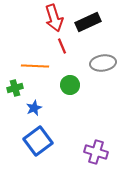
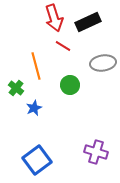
red line: moved 1 px right; rotated 35 degrees counterclockwise
orange line: moved 1 px right; rotated 72 degrees clockwise
green cross: moved 1 px right; rotated 35 degrees counterclockwise
blue square: moved 1 px left, 19 px down
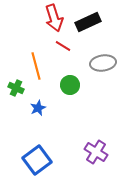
green cross: rotated 14 degrees counterclockwise
blue star: moved 4 px right
purple cross: rotated 15 degrees clockwise
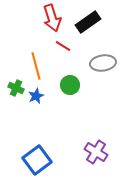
red arrow: moved 2 px left
black rectangle: rotated 10 degrees counterclockwise
blue star: moved 2 px left, 12 px up
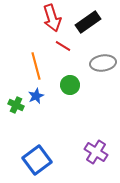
green cross: moved 17 px down
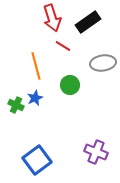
blue star: moved 1 px left, 2 px down
purple cross: rotated 10 degrees counterclockwise
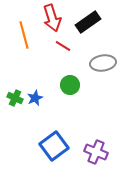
orange line: moved 12 px left, 31 px up
green cross: moved 1 px left, 7 px up
blue square: moved 17 px right, 14 px up
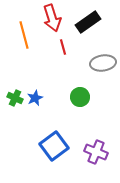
red line: moved 1 px down; rotated 42 degrees clockwise
green circle: moved 10 px right, 12 px down
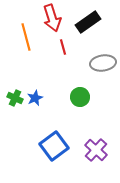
orange line: moved 2 px right, 2 px down
purple cross: moved 2 px up; rotated 20 degrees clockwise
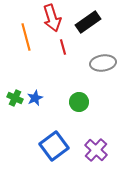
green circle: moved 1 px left, 5 px down
